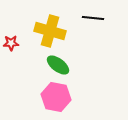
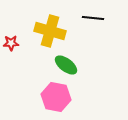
green ellipse: moved 8 px right
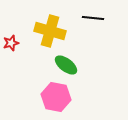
red star: rotated 14 degrees counterclockwise
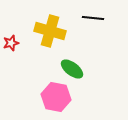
green ellipse: moved 6 px right, 4 px down
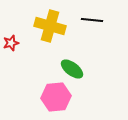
black line: moved 1 px left, 2 px down
yellow cross: moved 5 px up
pink hexagon: rotated 16 degrees counterclockwise
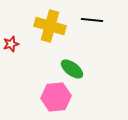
red star: moved 1 px down
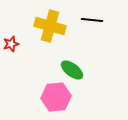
green ellipse: moved 1 px down
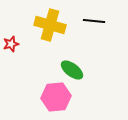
black line: moved 2 px right, 1 px down
yellow cross: moved 1 px up
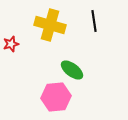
black line: rotated 75 degrees clockwise
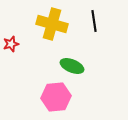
yellow cross: moved 2 px right, 1 px up
green ellipse: moved 4 px up; rotated 15 degrees counterclockwise
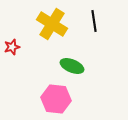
yellow cross: rotated 16 degrees clockwise
red star: moved 1 px right, 3 px down
pink hexagon: moved 2 px down; rotated 12 degrees clockwise
